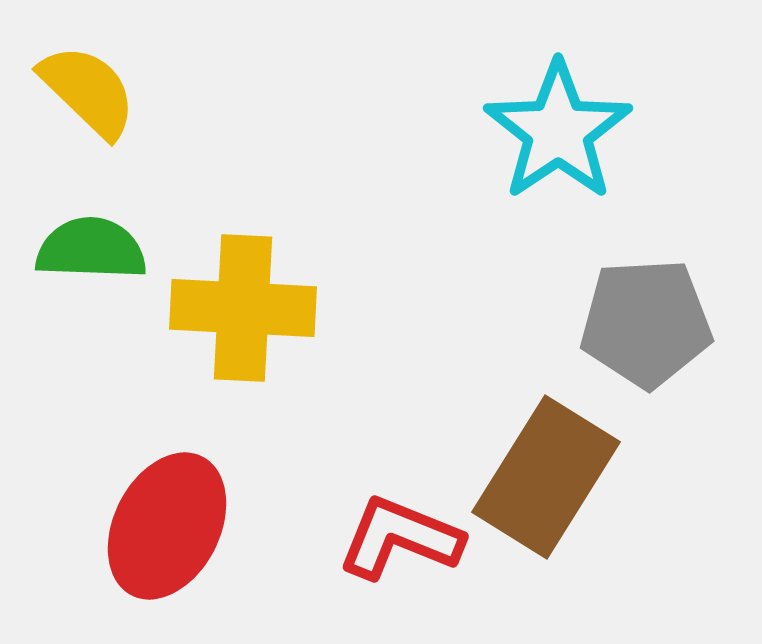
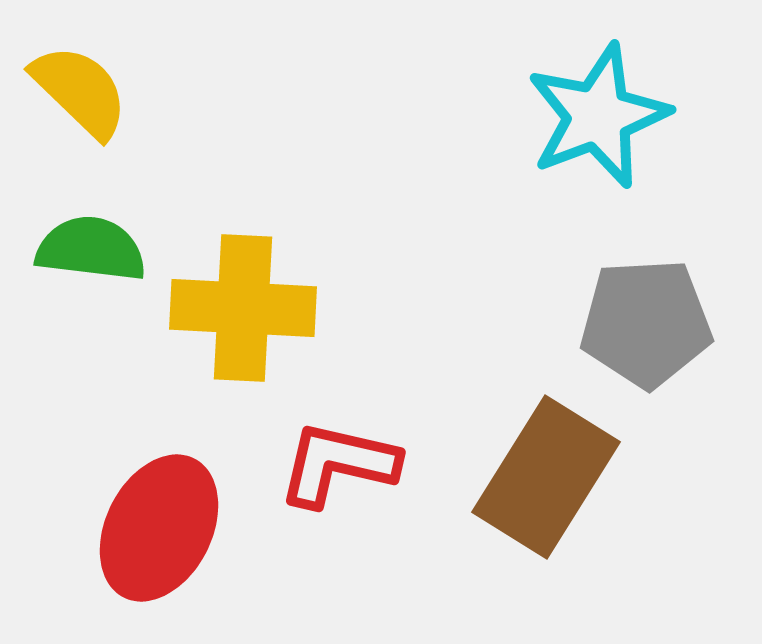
yellow semicircle: moved 8 px left
cyan star: moved 40 px right, 15 px up; rotated 13 degrees clockwise
green semicircle: rotated 5 degrees clockwise
red ellipse: moved 8 px left, 2 px down
red L-shape: moved 62 px left, 74 px up; rotated 9 degrees counterclockwise
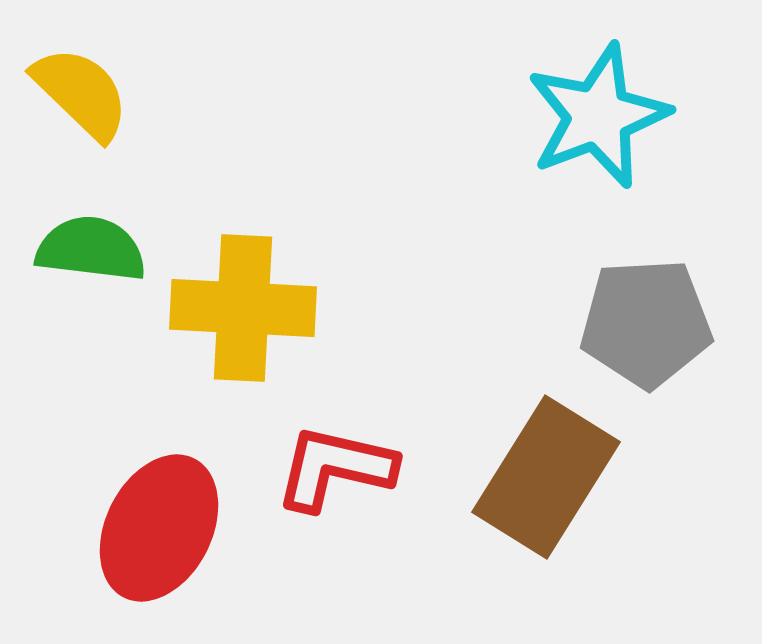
yellow semicircle: moved 1 px right, 2 px down
red L-shape: moved 3 px left, 4 px down
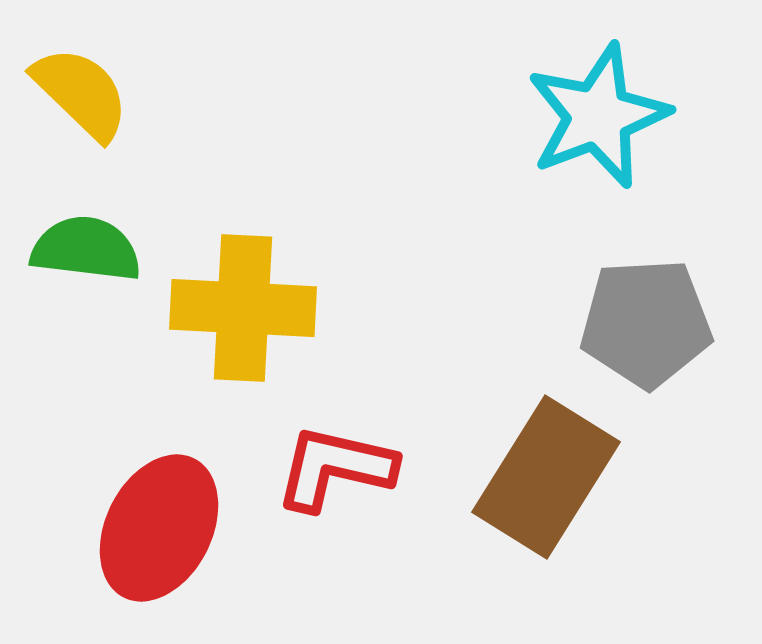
green semicircle: moved 5 px left
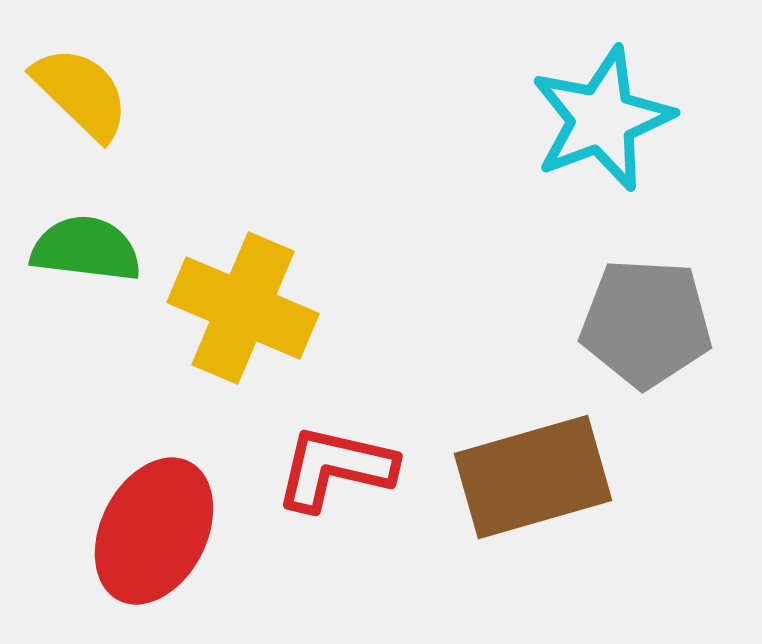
cyan star: moved 4 px right, 3 px down
yellow cross: rotated 20 degrees clockwise
gray pentagon: rotated 6 degrees clockwise
brown rectangle: moved 13 px left; rotated 42 degrees clockwise
red ellipse: moved 5 px left, 3 px down
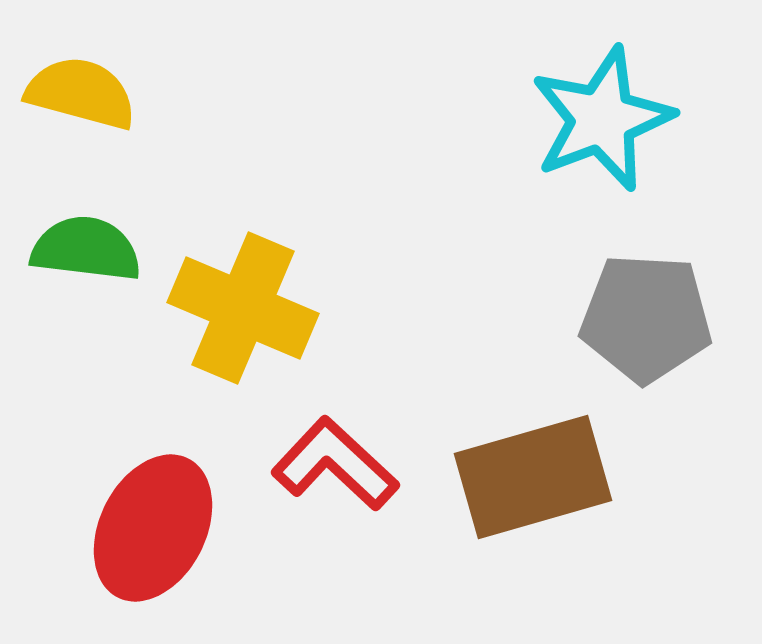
yellow semicircle: rotated 29 degrees counterclockwise
gray pentagon: moved 5 px up
red L-shape: moved 4 px up; rotated 30 degrees clockwise
red ellipse: moved 1 px left, 3 px up
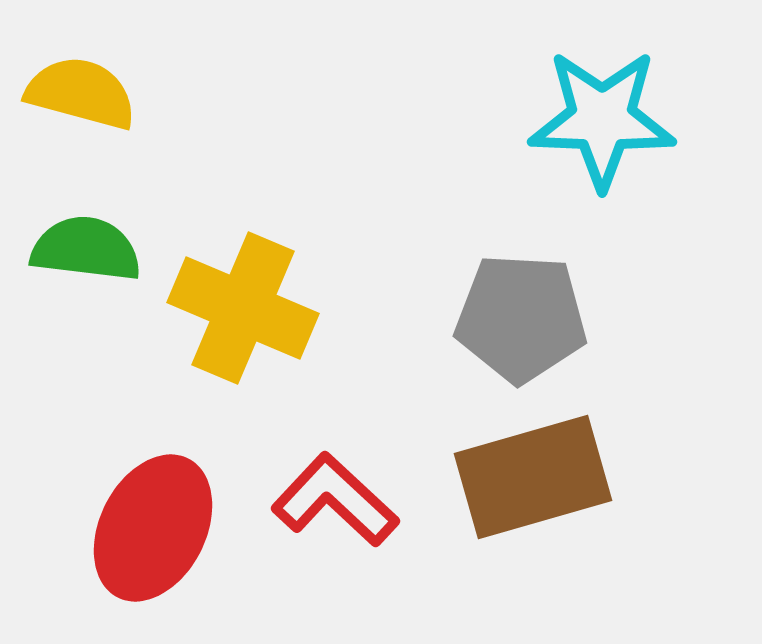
cyan star: rotated 23 degrees clockwise
gray pentagon: moved 125 px left
red L-shape: moved 36 px down
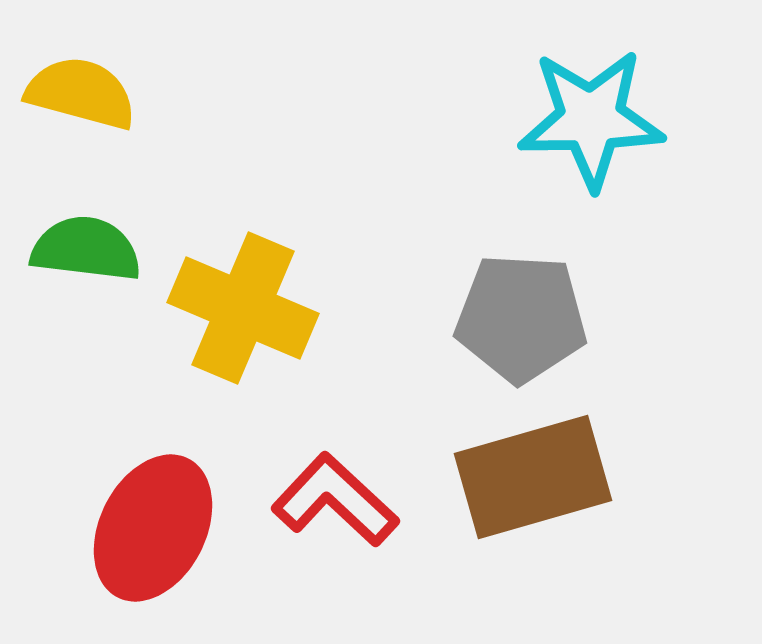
cyan star: moved 11 px left; rotated 3 degrees counterclockwise
